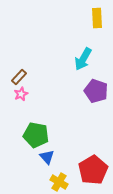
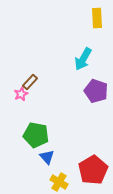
brown rectangle: moved 11 px right, 5 px down
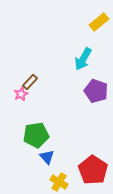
yellow rectangle: moved 2 px right, 4 px down; rotated 54 degrees clockwise
green pentagon: rotated 20 degrees counterclockwise
red pentagon: rotated 8 degrees counterclockwise
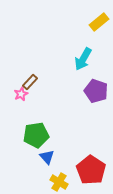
red pentagon: moved 2 px left
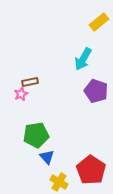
brown rectangle: rotated 35 degrees clockwise
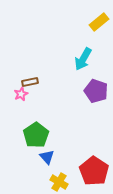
green pentagon: rotated 25 degrees counterclockwise
red pentagon: moved 3 px right, 1 px down
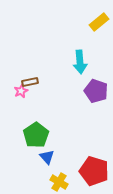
cyan arrow: moved 3 px left, 3 px down; rotated 35 degrees counterclockwise
pink star: moved 3 px up
red pentagon: rotated 16 degrees counterclockwise
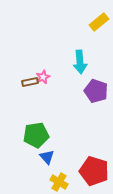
pink star: moved 22 px right, 14 px up
green pentagon: rotated 25 degrees clockwise
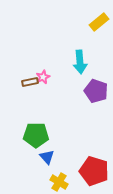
green pentagon: rotated 10 degrees clockwise
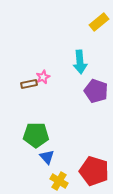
brown rectangle: moved 1 px left, 2 px down
yellow cross: moved 1 px up
